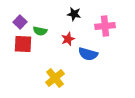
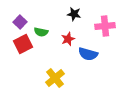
green semicircle: moved 1 px right, 1 px down
red square: rotated 30 degrees counterclockwise
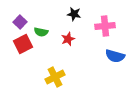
blue semicircle: moved 27 px right, 2 px down
yellow cross: moved 1 px up; rotated 12 degrees clockwise
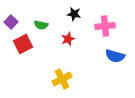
purple square: moved 9 px left
green semicircle: moved 7 px up
yellow cross: moved 7 px right, 2 px down
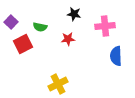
green semicircle: moved 1 px left, 2 px down
red star: rotated 16 degrees clockwise
blue semicircle: moved 1 px right; rotated 72 degrees clockwise
yellow cross: moved 4 px left, 5 px down
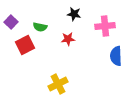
red square: moved 2 px right, 1 px down
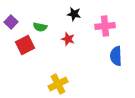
red star: rotated 24 degrees clockwise
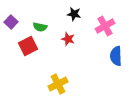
pink cross: rotated 24 degrees counterclockwise
red square: moved 3 px right, 1 px down
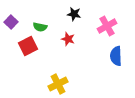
pink cross: moved 2 px right
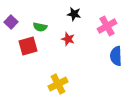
red square: rotated 12 degrees clockwise
